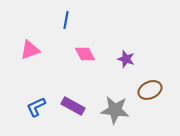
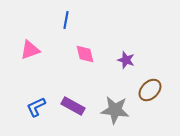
pink diamond: rotated 15 degrees clockwise
purple star: moved 1 px down
brown ellipse: rotated 20 degrees counterclockwise
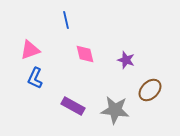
blue line: rotated 24 degrees counterclockwise
blue L-shape: moved 1 px left, 29 px up; rotated 40 degrees counterclockwise
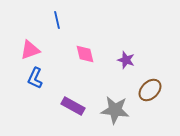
blue line: moved 9 px left
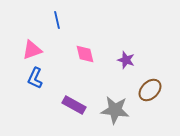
pink triangle: moved 2 px right
purple rectangle: moved 1 px right, 1 px up
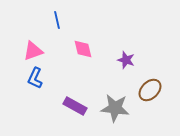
pink triangle: moved 1 px right, 1 px down
pink diamond: moved 2 px left, 5 px up
purple rectangle: moved 1 px right, 1 px down
gray star: moved 2 px up
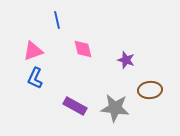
brown ellipse: rotated 40 degrees clockwise
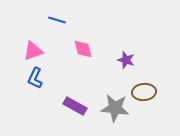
blue line: rotated 60 degrees counterclockwise
brown ellipse: moved 6 px left, 2 px down
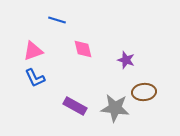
blue L-shape: rotated 50 degrees counterclockwise
